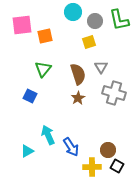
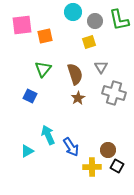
brown semicircle: moved 3 px left
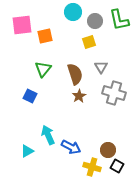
brown star: moved 1 px right, 2 px up
blue arrow: rotated 30 degrees counterclockwise
yellow cross: rotated 18 degrees clockwise
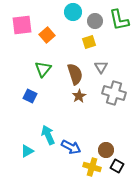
orange square: moved 2 px right, 1 px up; rotated 28 degrees counterclockwise
brown circle: moved 2 px left
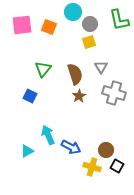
gray circle: moved 5 px left, 3 px down
orange square: moved 2 px right, 8 px up; rotated 28 degrees counterclockwise
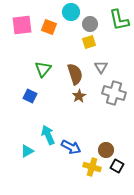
cyan circle: moved 2 px left
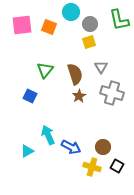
green triangle: moved 2 px right, 1 px down
gray cross: moved 2 px left
brown circle: moved 3 px left, 3 px up
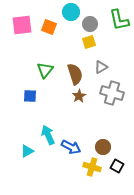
gray triangle: rotated 32 degrees clockwise
blue square: rotated 24 degrees counterclockwise
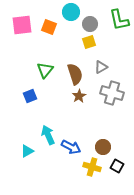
blue square: rotated 24 degrees counterclockwise
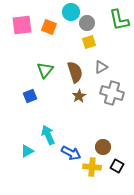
gray circle: moved 3 px left, 1 px up
brown semicircle: moved 2 px up
blue arrow: moved 6 px down
yellow cross: rotated 12 degrees counterclockwise
